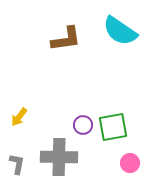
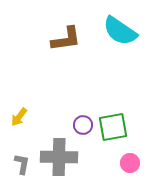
gray L-shape: moved 5 px right
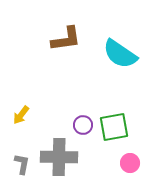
cyan semicircle: moved 23 px down
yellow arrow: moved 2 px right, 2 px up
green square: moved 1 px right
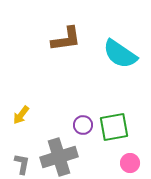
gray cross: rotated 18 degrees counterclockwise
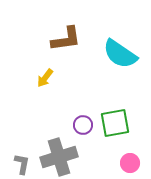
yellow arrow: moved 24 px right, 37 px up
green square: moved 1 px right, 4 px up
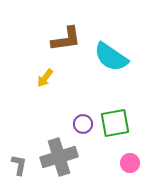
cyan semicircle: moved 9 px left, 3 px down
purple circle: moved 1 px up
gray L-shape: moved 3 px left, 1 px down
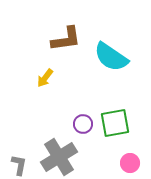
gray cross: rotated 15 degrees counterclockwise
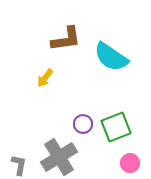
green square: moved 1 px right, 4 px down; rotated 12 degrees counterclockwise
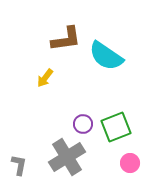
cyan semicircle: moved 5 px left, 1 px up
gray cross: moved 8 px right
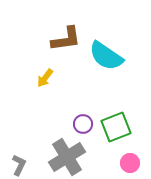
gray L-shape: rotated 15 degrees clockwise
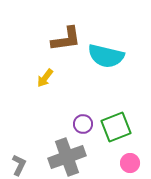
cyan semicircle: rotated 21 degrees counterclockwise
gray cross: rotated 12 degrees clockwise
